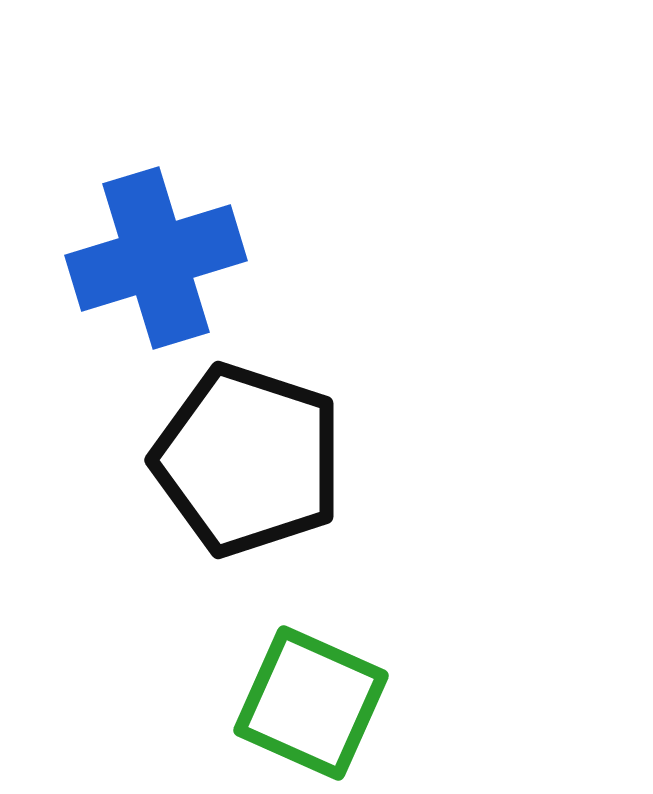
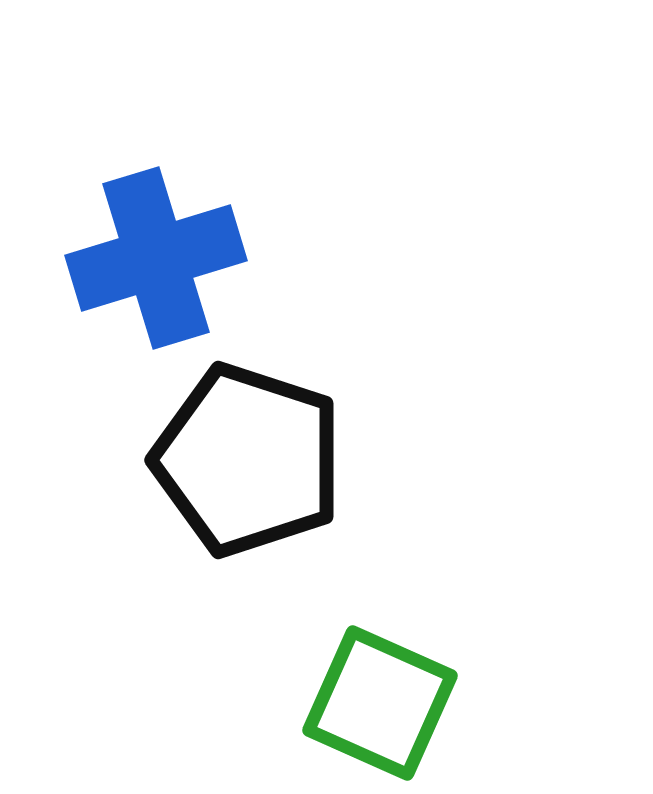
green square: moved 69 px right
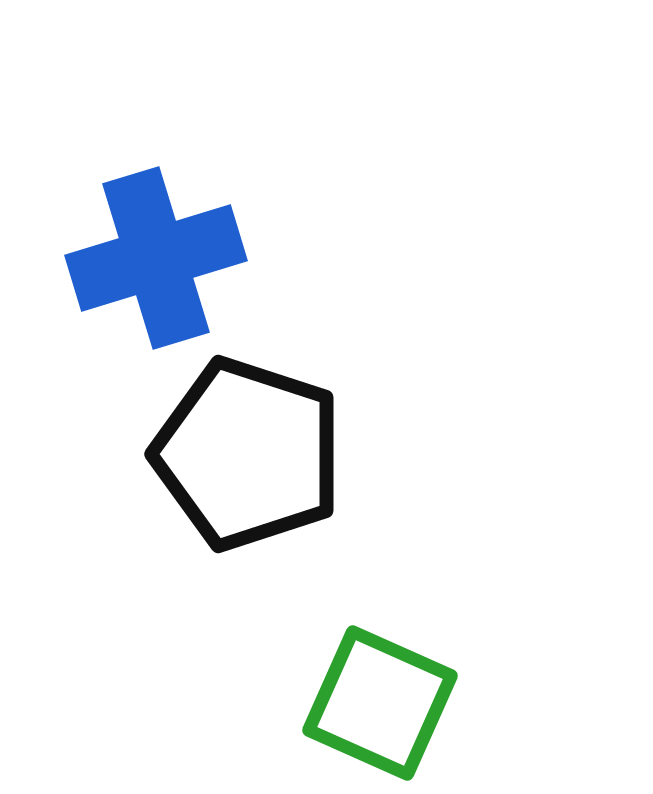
black pentagon: moved 6 px up
